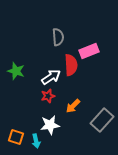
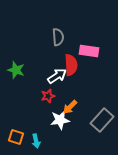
pink rectangle: rotated 30 degrees clockwise
green star: moved 1 px up
white arrow: moved 6 px right, 1 px up
orange arrow: moved 3 px left, 1 px down
white star: moved 10 px right, 5 px up
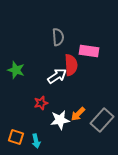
red star: moved 7 px left, 7 px down
orange arrow: moved 8 px right, 7 px down
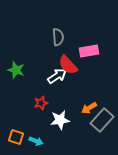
pink rectangle: rotated 18 degrees counterclockwise
red semicircle: moved 3 px left; rotated 140 degrees clockwise
orange arrow: moved 11 px right, 6 px up; rotated 14 degrees clockwise
cyan arrow: rotated 56 degrees counterclockwise
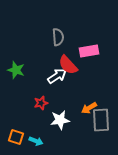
gray rectangle: moved 1 px left; rotated 45 degrees counterclockwise
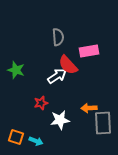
orange arrow: rotated 28 degrees clockwise
gray rectangle: moved 2 px right, 3 px down
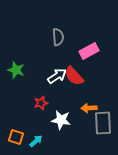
pink rectangle: rotated 18 degrees counterclockwise
red semicircle: moved 6 px right, 11 px down
white star: moved 1 px right; rotated 18 degrees clockwise
cyan arrow: rotated 64 degrees counterclockwise
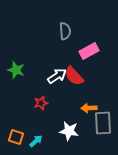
gray semicircle: moved 7 px right, 6 px up
white star: moved 8 px right, 11 px down
